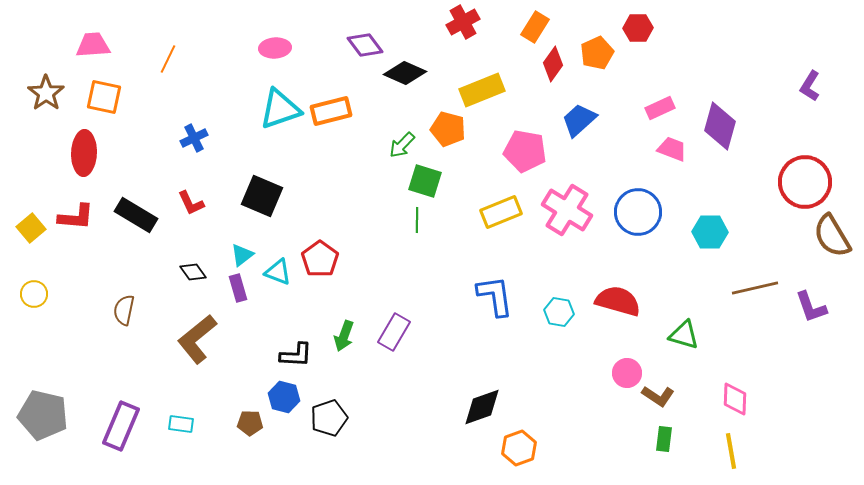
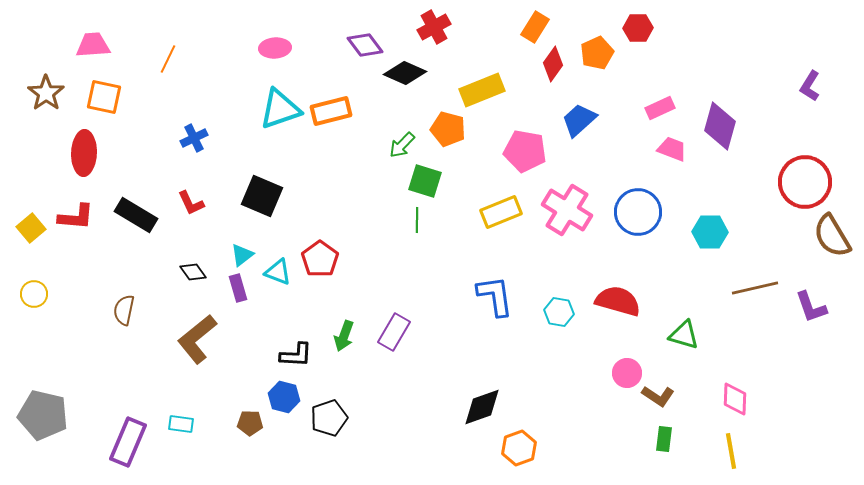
red cross at (463, 22): moved 29 px left, 5 px down
purple rectangle at (121, 426): moved 7 px right, 16 px down
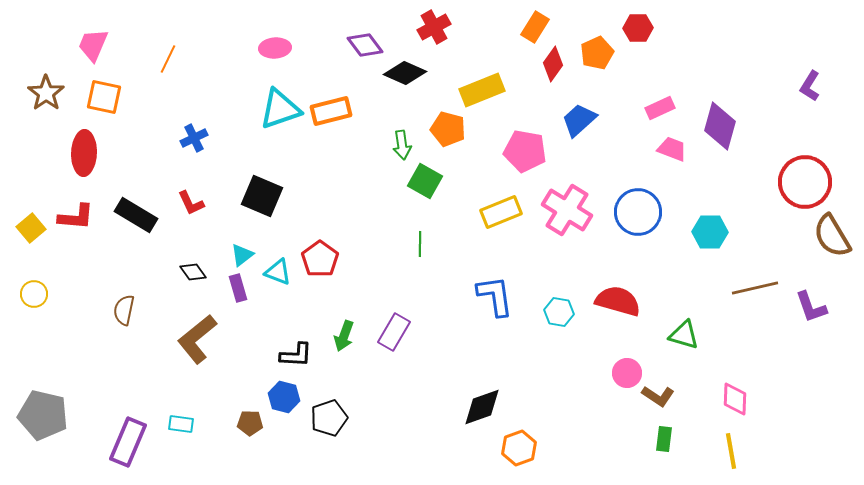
pink trapezoid at (93, 45): rotated 63 degrees counterclockwise
green arrow at (402, 145): rotated 52 degrees counterclockwise
green square at (425, 181): rotated 12 degrees clockwise
green line at (417, 220): moved 3 px right, 24 px down
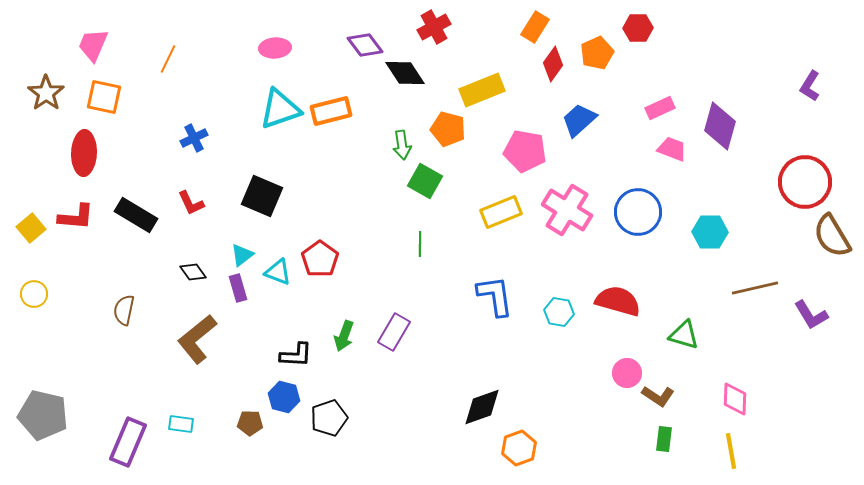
black diamond at (405, 73): rotated 33 degrees clockwise
purple L-shape at (811, 307): moved 8 px down; rotated 12 degrees counterclockwise
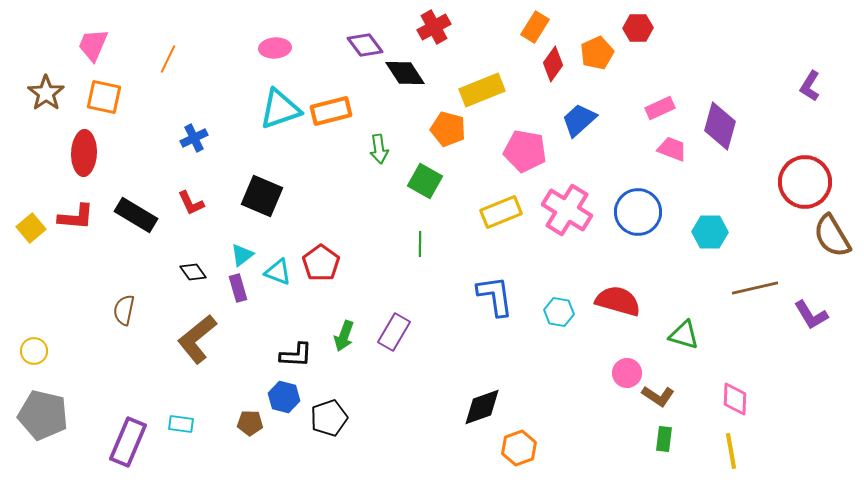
green arrow at (402, 145): moved 23 px left, 4 px down
red pentagon at (320, 259): moved 1 px right, 4 px down
yellow circle at (34, 294): moved 57 px down
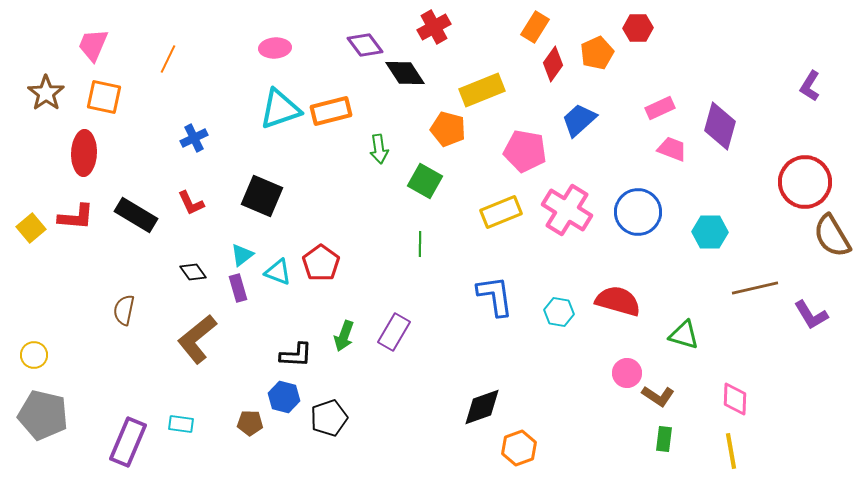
yellow circle at (34, 351): moved 4 px down
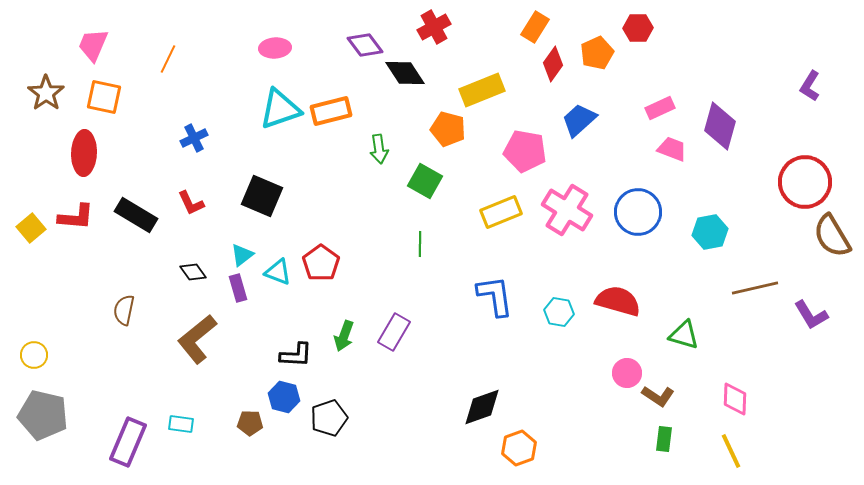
cyan hexagon at (710, 232): rotated 12 degrees counterclockwise
yellow line at (731, 451): rotated 15 degrees counterclockwise
